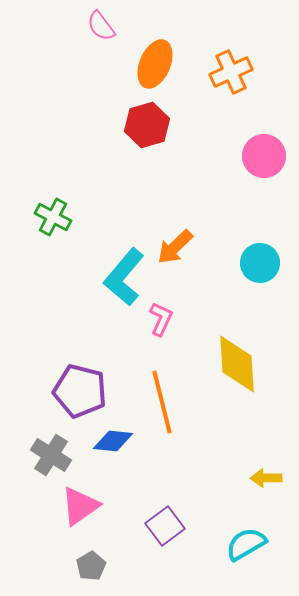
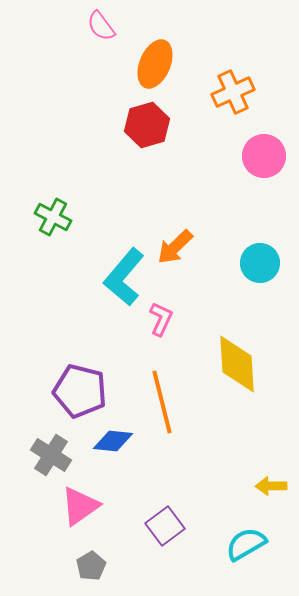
orange cross: moved 2 px right, 20 px down
yellow arrow: moved 5 px right, 8 px down
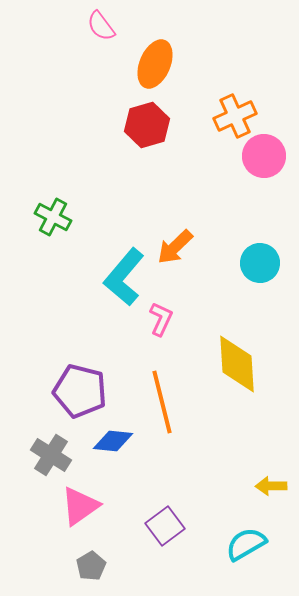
orange cross: moved 2 px right, 24 px down
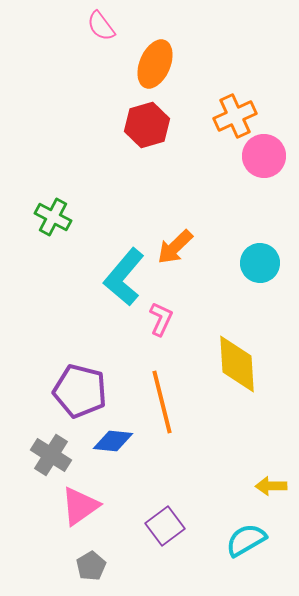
cyan semicircle: moved 4 px up
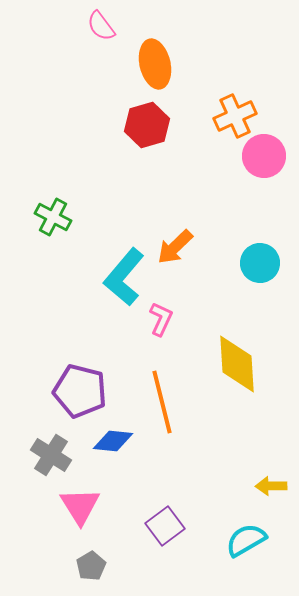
orange ellipse: rotated 36 degrees counterclockwise
pink triangle: rotated 27 degrees counterclockwise
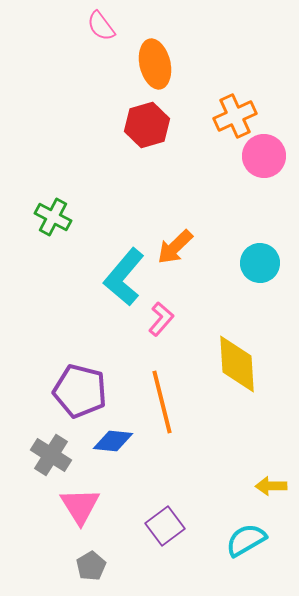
pink L-shape: rotated 16 degrees clockwise
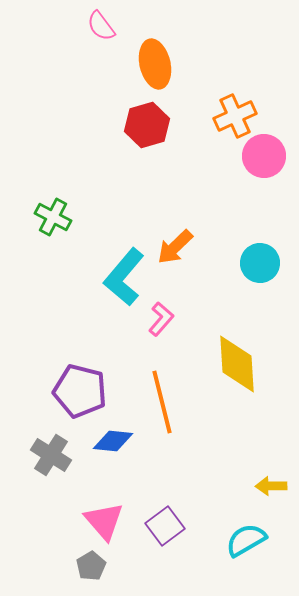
pink triangle: moved 24 px right, 15 px down; rotated 9 degrees counterclockwise
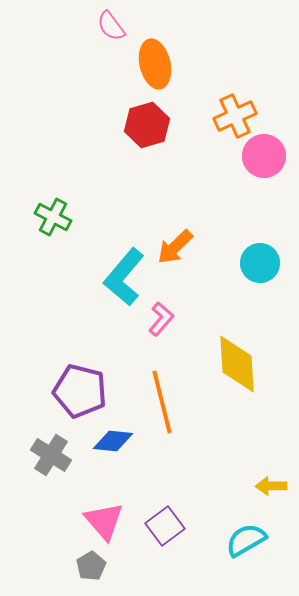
pink semicircle: moved 10 px right
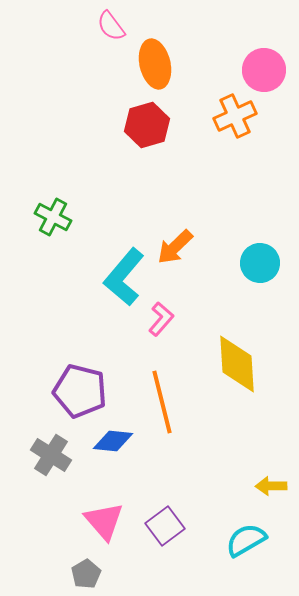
pink circle: moved 86 px up
gray pentagon: moved 5 px left, 8 px down
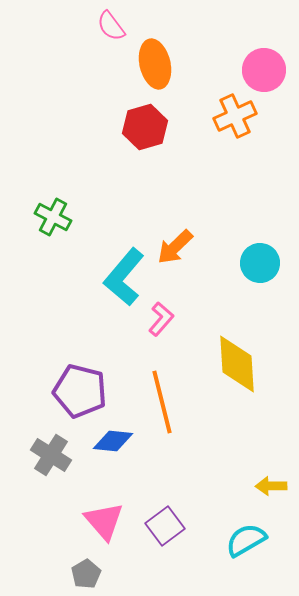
red hexagon: moved 2 px left, 2 px down
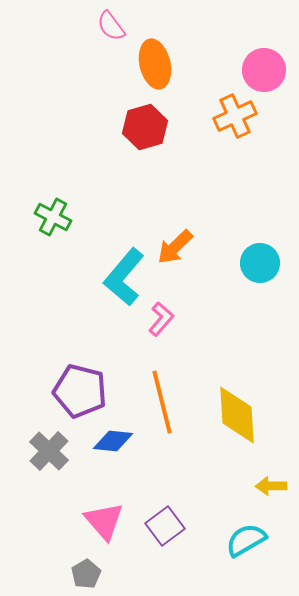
yellow diamond: moved 51 px down
gray cross: moved 2 px left, 4 px up; rotated 12 degrees clockwise
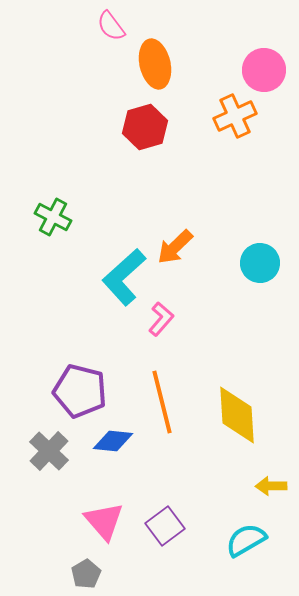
cyan L-shape: rotated 8 degrees clockwise
